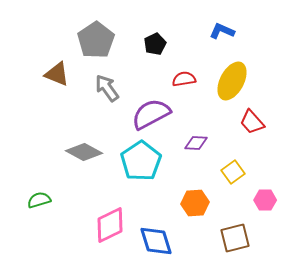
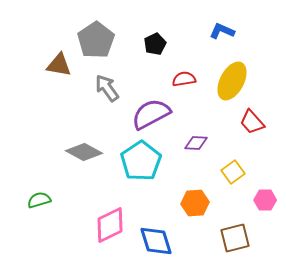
brown triangle: moved 2 px right, 9 px up; rotated 12 degrees counterclockwise
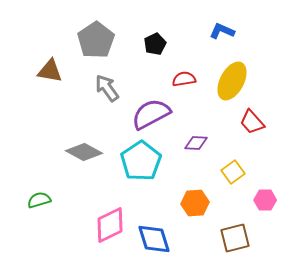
brown triangle: moved 9 px left, 6 px down
blue diamond: moved 2 px left, 2 px up
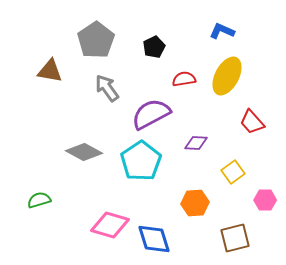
black pentagon: moved 1 px left, 3 px down
yellow ellipse: moved 5 px left, 5 px up
pink diamond: rotated 42 degrees clockwise
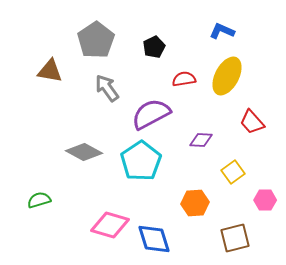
purple diamond: moved 5 px right, 3 px up
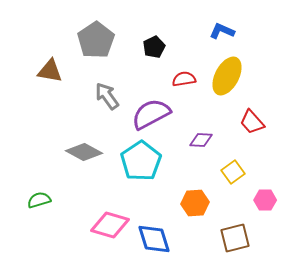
gray arrow: moved 8 px down
